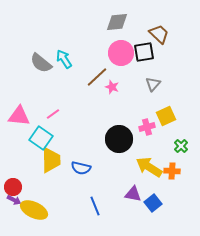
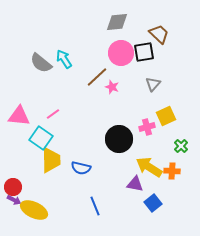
purple triangle: moved 2 px right, 10 px up
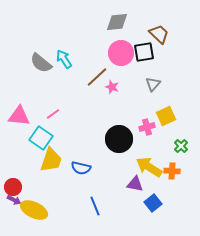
yellow trapezoid: rotated 20 degrees clockwise
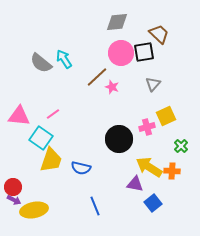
yellow ellipse: rotated 36 degrees counterclockwise
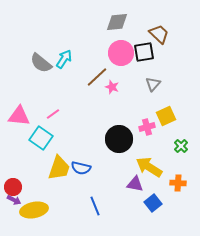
cyan arrow: rotated 66 degrees clockwise
yellow trapezoid: moved 8 px right, 8 px down
orange cross: moved 6 px right, 12 px down
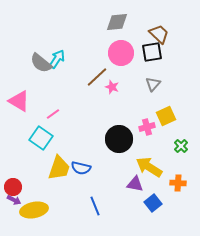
black square: moved 8 px right
cyan arrow: moved 7 px left
pink triangle: moved 15 px up; rotated 25 degrees clockwise
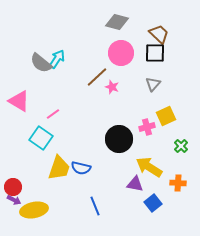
gray diamond: rotated 20 degrees clockwise
black square: moved 3 px right, 1 px down; rotated 10 degrees clockwise
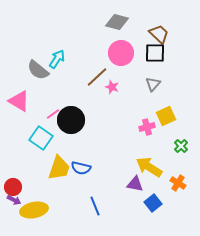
gray semicircle: moved 3 px left, 7 px down
black circle: moved 48 px left, 19 px up
orange cross: rotated 28 degrees clockwise
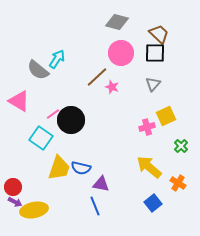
yellow arrow: rotated 8 degrees clockwise
purple triangle: moved 34 px left
purple arrow: moved 1 px right, 2 px down
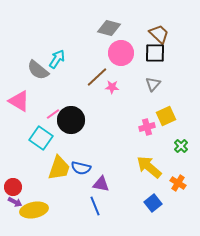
gray diamond: moved 8 px left, 6 px down
pink star: rotated 16 degrees counterclockwise
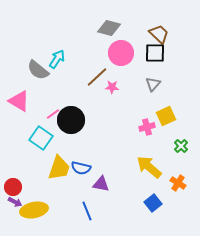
blue line: moved 8 px left, 5 px down
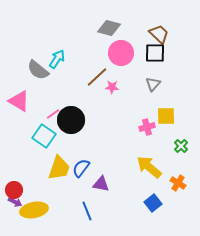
yellow square: rotated 24 degrees clockwise
cyan square: moved 3 px right, 2 px up
blue semicircle: rotated 114 degrees clockwise
red circle: moved 1 px right, 3 px down
